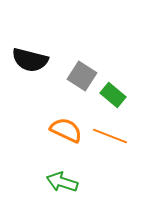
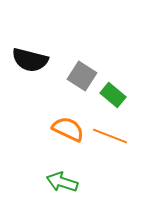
orange semicircle: moved 2 px right, 1 px up
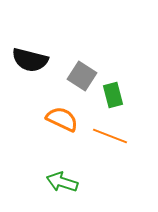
green rectangle: rotated 35 degrees clockwise
orange semicircle: moved 6 px left, 10 px up
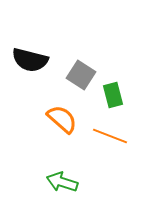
gray square: moved 1 px left, 1 px up
orange semicircle: rotated 16 degrees clockwise
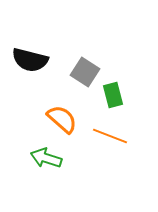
gray square: moved 4 px right, 3 px up
green arrow: moved 16 px left, 24 px up
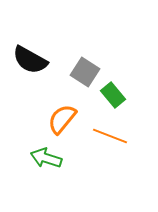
black semicircle: rotated 15 degrees clockwise
green rectangle: rotated 25 degrees counterclockwise
orange semicircle: rotated 92 degrees counterclockwise
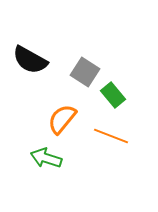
orange line: moved 1 px right
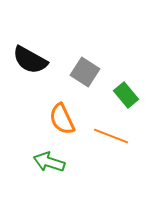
green rectangle: moved 13 px right
orange semicircle: rotated 64 degrees counterclockwise
green arrow: moved 3 px right, 4 px down
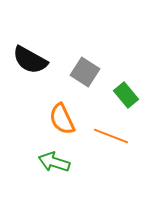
green arrow: moved 5 px right
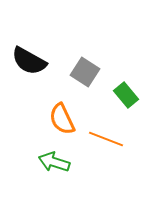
black semicircle: moved 1 px left, 1 px down
orange line: moved 5 px left, 3 px down
